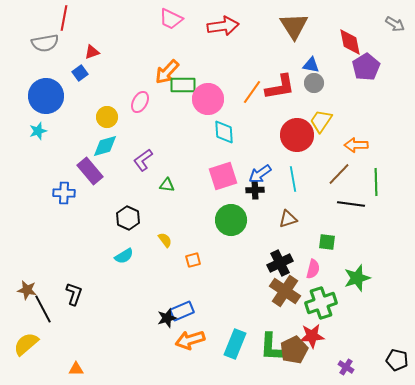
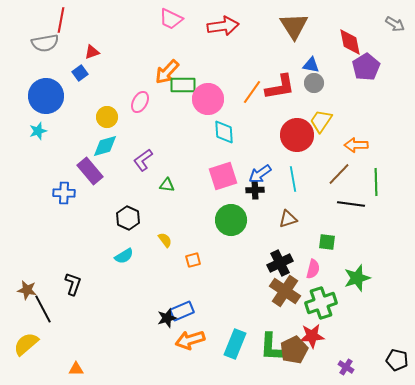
red line at (64, 18): moved 3 px left, 2 px down
black L-shape at (74, 294): moved 1 px left, 10 px up
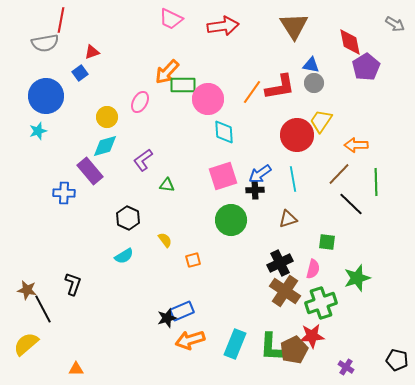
black line at (351, 204): rotated 36 degrees clockwise
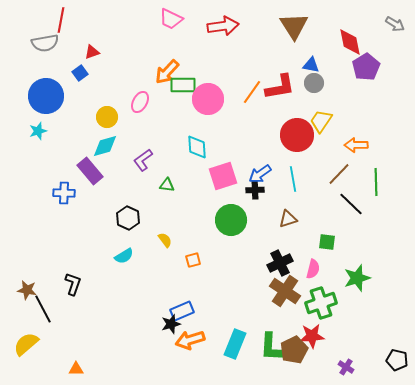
cyan diamond at (224, 132): moved 27 px left, 15 px down
black star at (167, 318): moved 4 px right, 6 px down
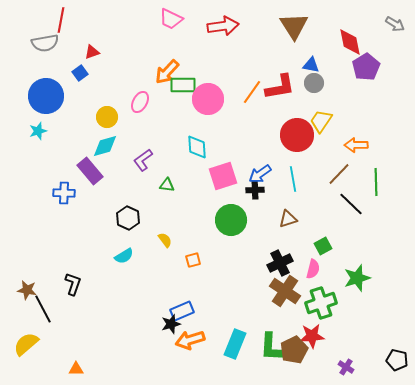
green square at (327, 242): moved 4 px left, 4 px down; rotated 36 degrees counterclockwise
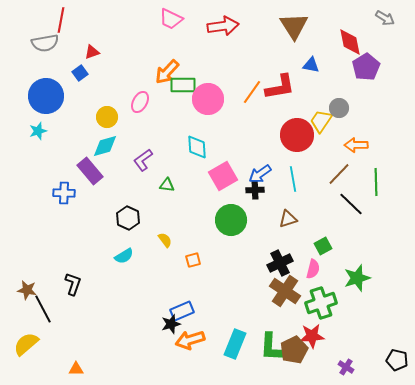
gray arrow at (395, 24): moved 10 px left, 6 px up
gray circle at (314, 83): moved 25 px right, 25 px down
pink square at (223, 176): rotated 12 degrees counterclockwise
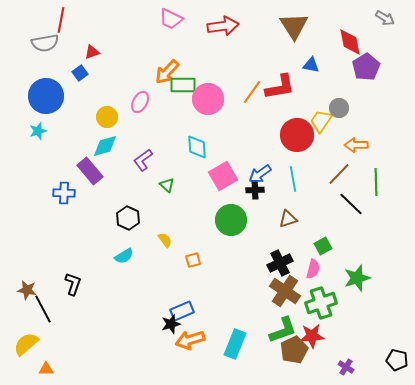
green triangle at (167, 185): rotated 35 degrees clockwise
green L-shape at (271, 347): moved 12 px right, 17 px up; rotated 112 degrees counterclockwise
orange triangle at (76, 369): moved 30 px left
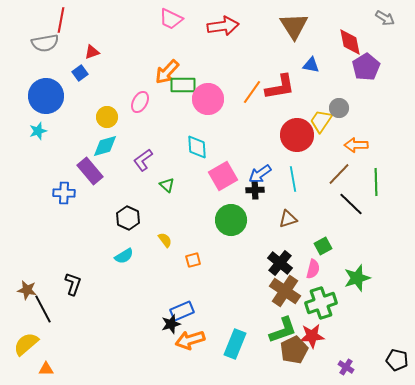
black cross at (280, 263): rotated 25 degrees counterclockwise
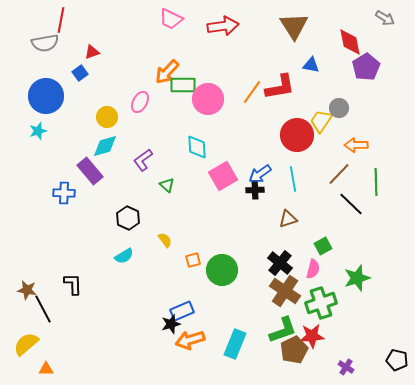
green circle at (231, 220): moved 9 px left, 50 px down
black L-shape at (73, 284): rotated 20 degrees counterclockwise
